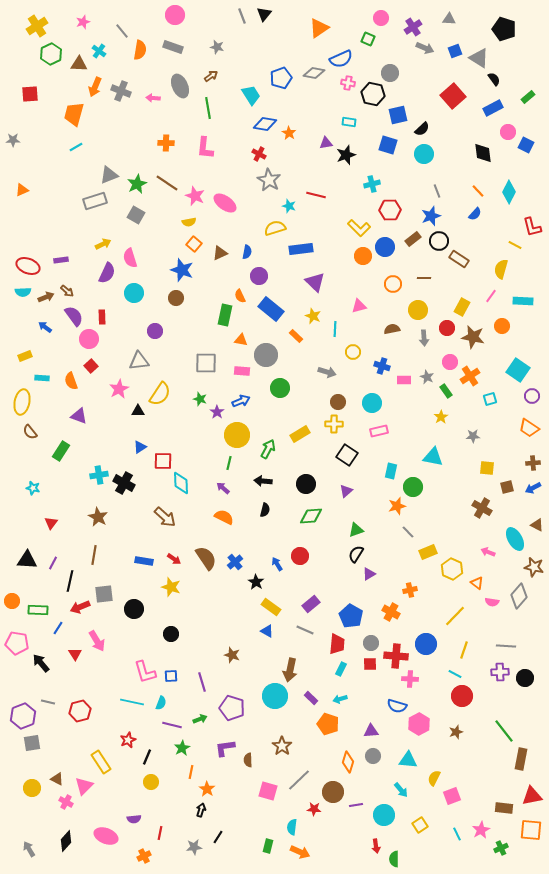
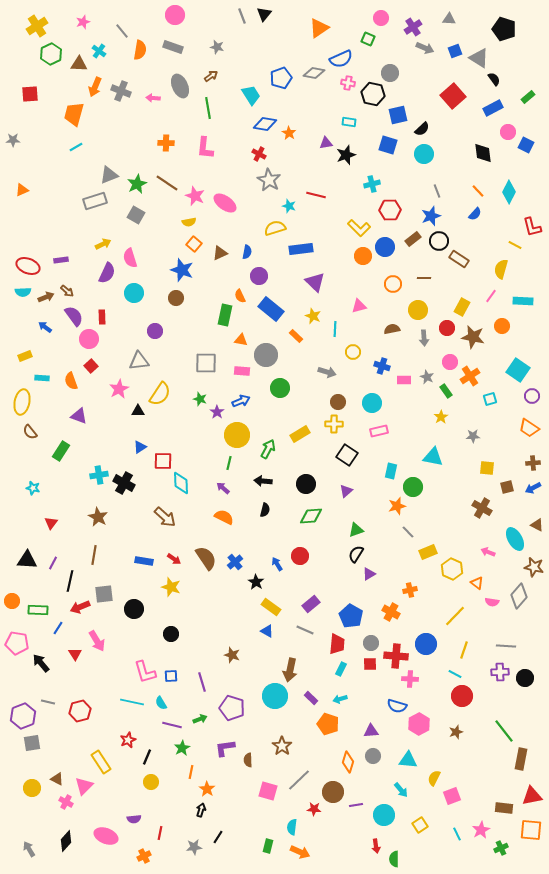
cyan semicircle at (161, 703): rotated 128 degrees clockwise
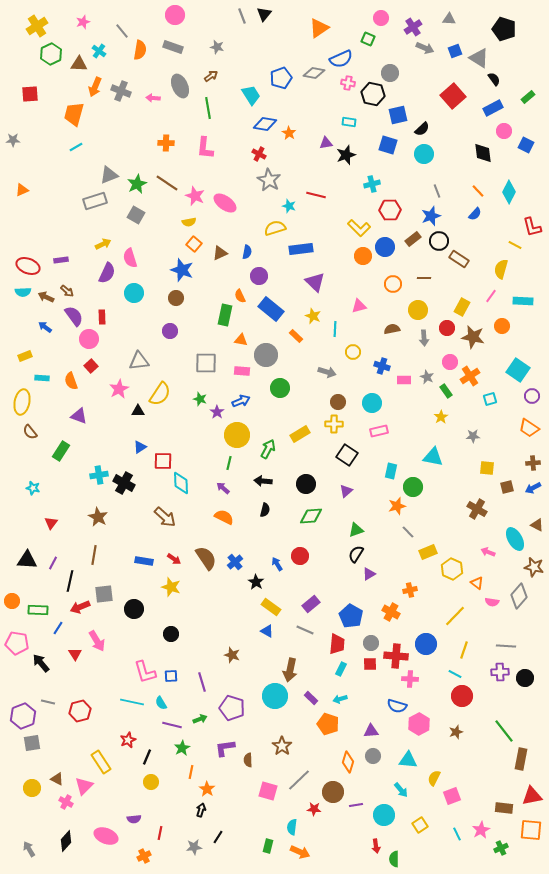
pink circle at (508, 132): moved 4 px left, 1 px up
brown arrow at (46, 297): rotated 133 degrees counterclockwise
purple circle at (155, 331): moved 15 px right
brown cross at (482, 508): moved 5 px left, 1 px down
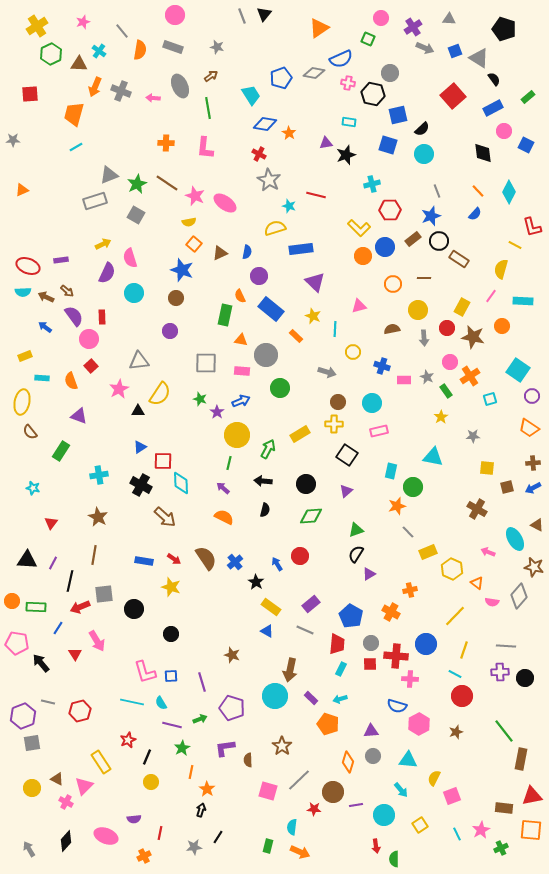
black cross at (124, 483): moved 17 px right, 2 px down
green rectangle at (38, 610): moved 2 px left, 3 px up
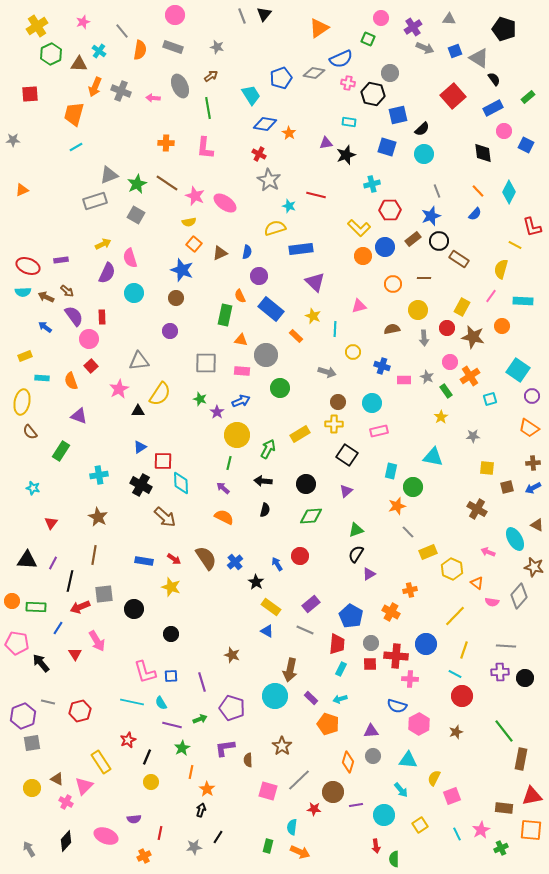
blue square at (388, 145): moved 1 px left, 2 px down
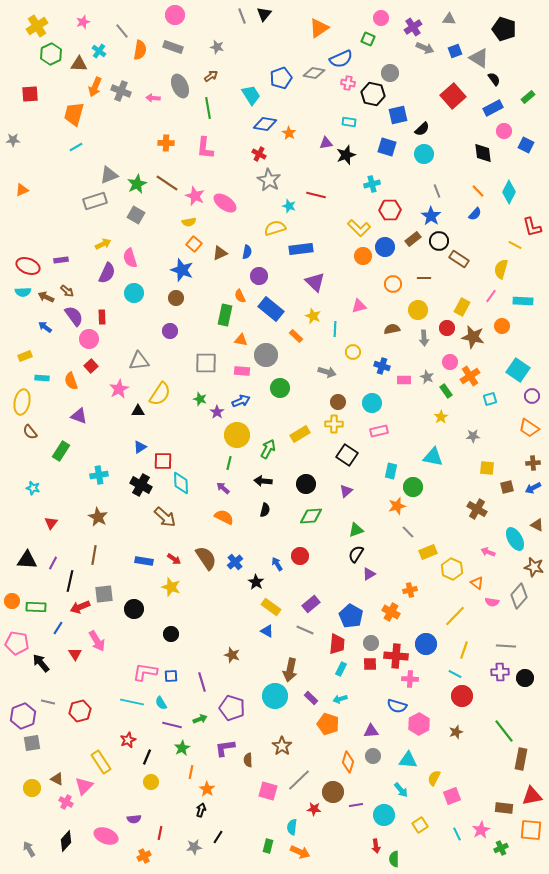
blue star at (431, 216): rotated 18 degrees counterclockwise
pink L-shape at (145, 672): rotated 115 degrees clockwise
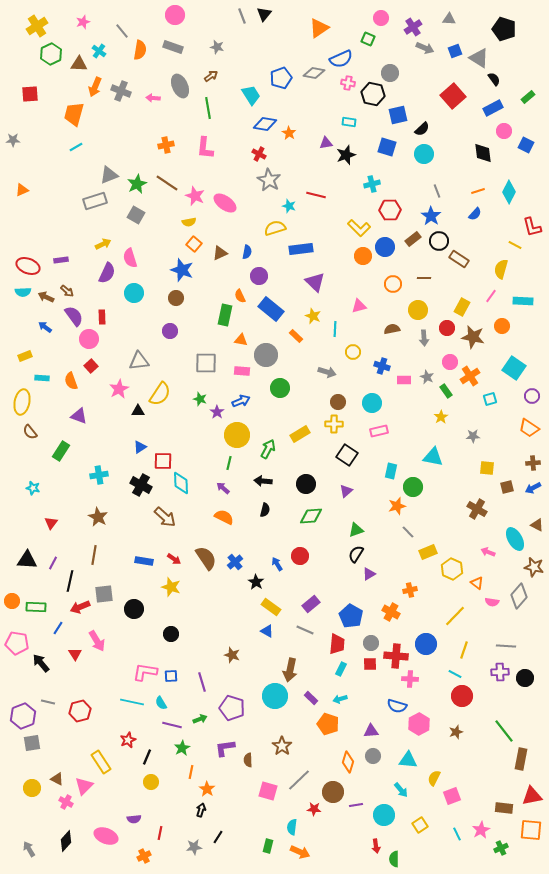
orange cross at (166, 143): moved 2 px down; rotated 14 degrees counterclockwise
orange line at (478, 191): rotated 64 degrees counterclockwise
cyan square at (518, 370): moved 4 px left, 2 px up
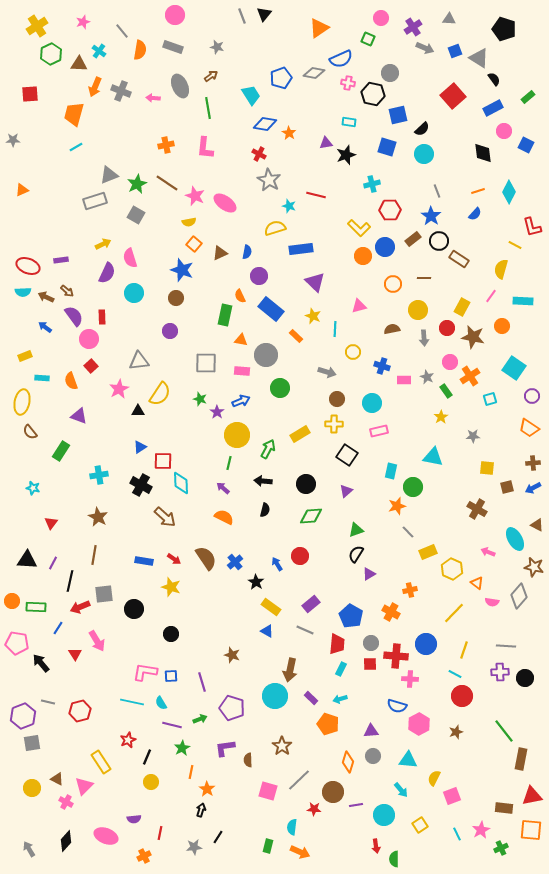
brown circle at (338, 402): moved 1 px left, 3 px up
yellow line at (455, 616): moved 1 px left, 3 px up
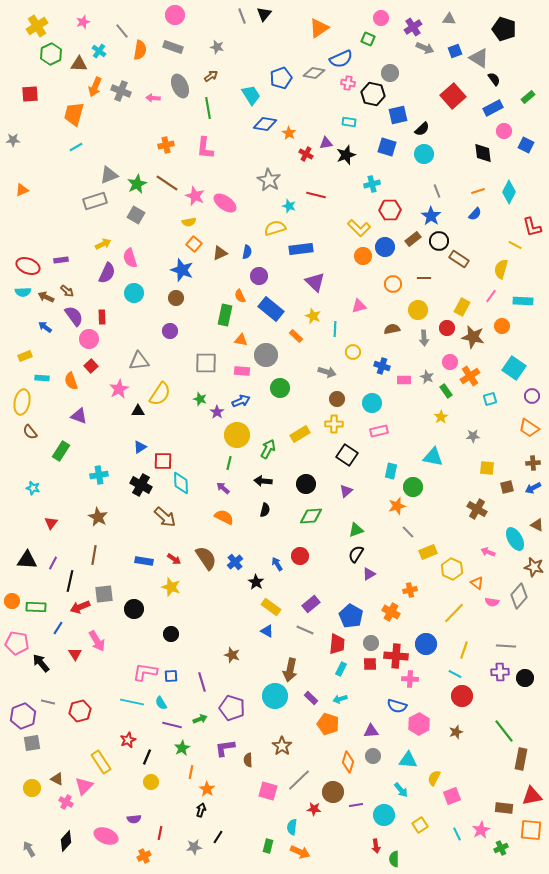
red cross at (259, 154): moved 47 px right
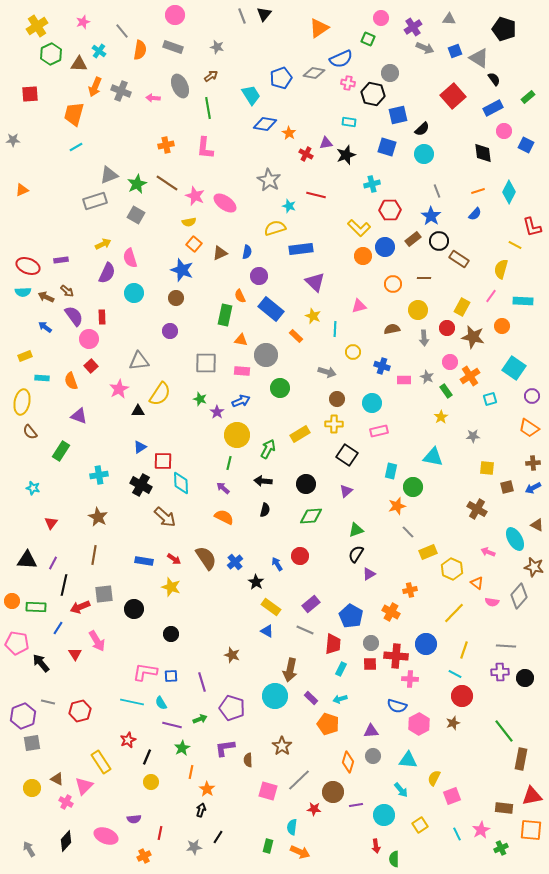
black line at (70, 581): moved 6 px left, 4 px down
red trapezoid at (337, 644): moved 4 px left
brown star at (456, 732): moved 3 px left, 9 px up
